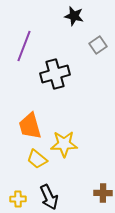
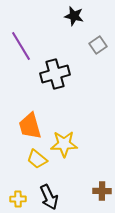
purple line: moved 3 px left; rotated 52 degrees counterclockwise
brown cross: moved 1 px left, 2 px up
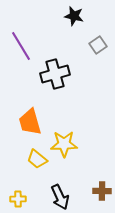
orange trapezoid: moved 4 px up
black arrow: moved 11 px right
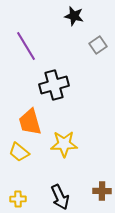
purple line: moved 5 px right
black cross: moved 1 px left, 11 px down
yellow trapezoid: moved 18 px left, 7 px up
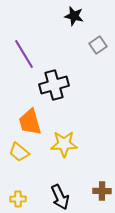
purple line: moved 2 px left, 8 px down
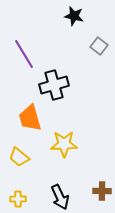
gray square: moved 1 px right, 1 px down; rotated 18 degrees counterclockwise
orange trapezoid: moved 4 px up
yellow trapezoid: moved 5 px down
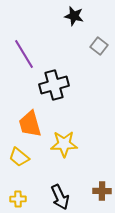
orange trapezoid: moved 6 px down
